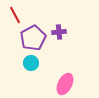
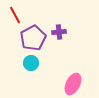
pink ellipse: moved 8 px right
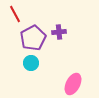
red line: moved 1 px up
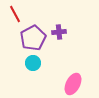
cyan circle: moved 2 px right
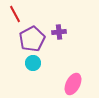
purple pentagon: moved 1 px left, 1 px down
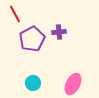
cyan circle: moved 20 px down
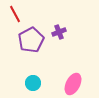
purple cross: rotated 16 degrees counterclockwise
purple pentagon: moved 1 px left, 1 px down
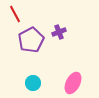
pink ellipse: moved 1 px up
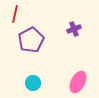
red line: rotated 42 degrees clockwise
purple cross: moved 15 px right, 3 px up
pink ellipse: moved 5 px right, 1 px up
